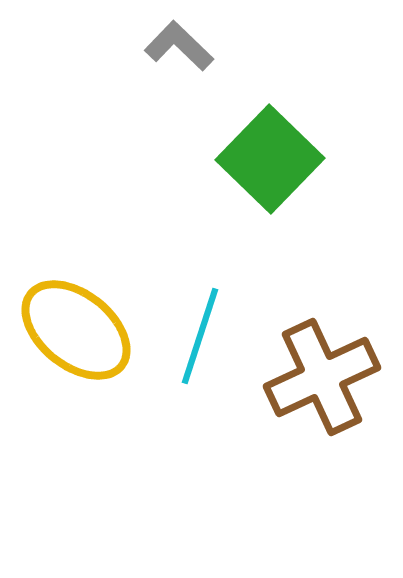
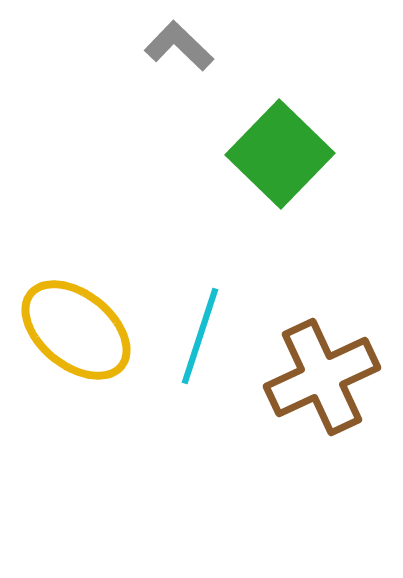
green square: moved 10 px right, 5 px up
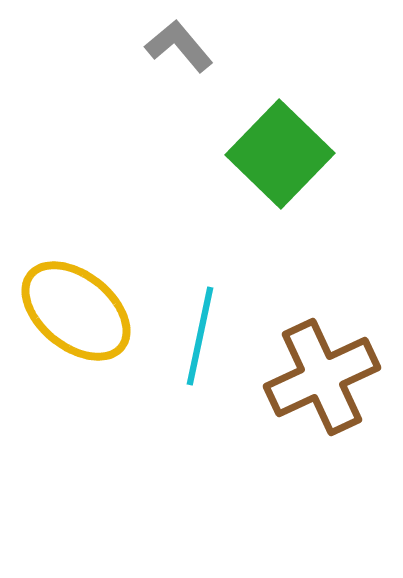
gray L-shape: rotated 6 degrees clockwise
yellow ellipse: moved 19 px up
cyan line: rotated 6 degrees counterclockwise
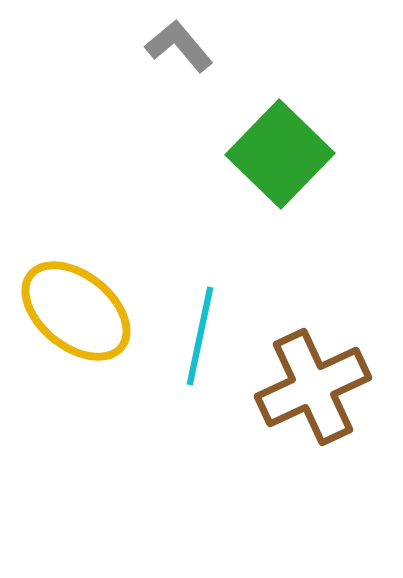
brown cross: moved 9 px left, 10 px down
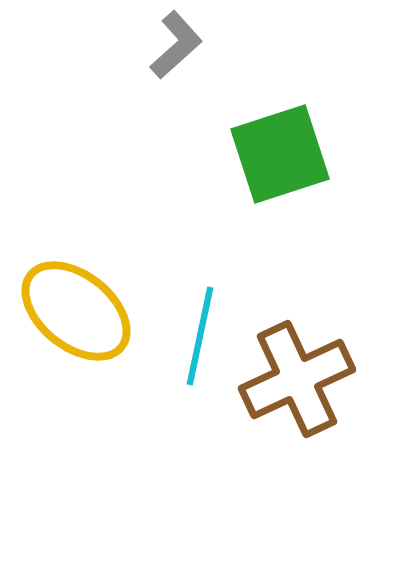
gray L-shape: moved 3 px left, 1 px up; rotated 88 degrees clockwise
green square: rotated 28 degrees clockwise
brown cross: moved 16 px left, 8 px up
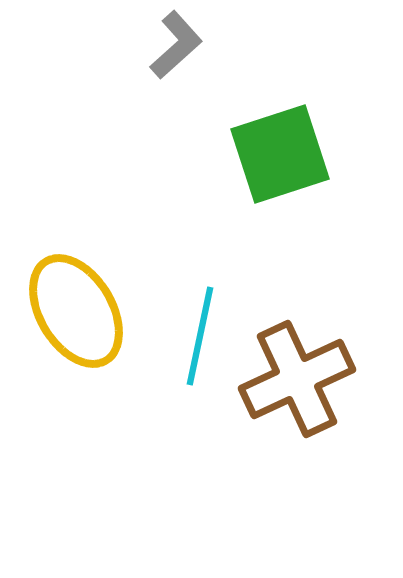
yellow ellipse: rotated 20 degrees clockwise
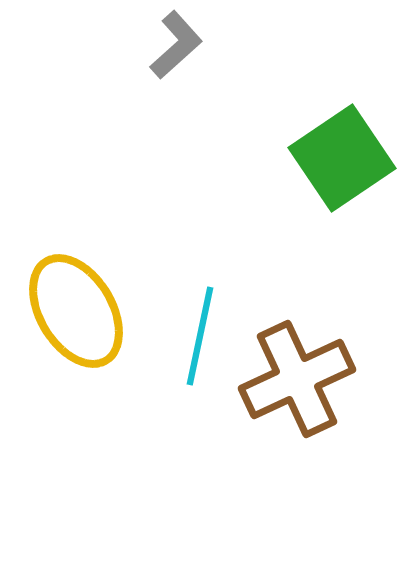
green square: moved 62 px right, 4 px down; rotated 16 degrees counterclockwise
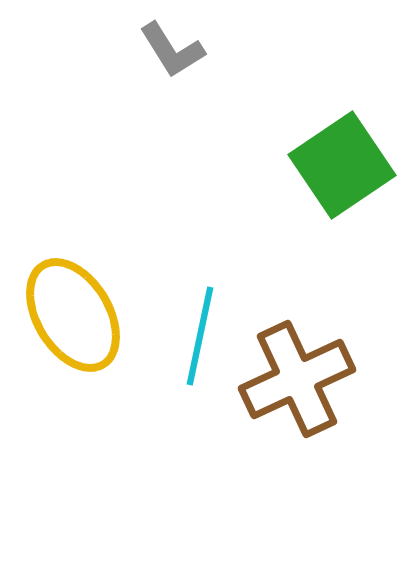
gray L-shape: moved 4 px left, 5 px down; rotated 100 degrees clockwise
green square: moved 7 px down
yellow ellipse: moved 3 px left, 4 px down
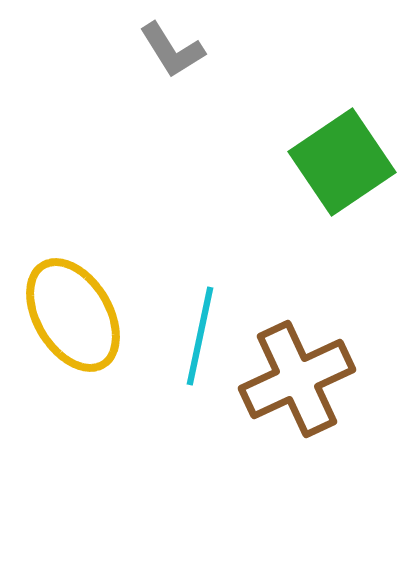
green square: moved 3 px up
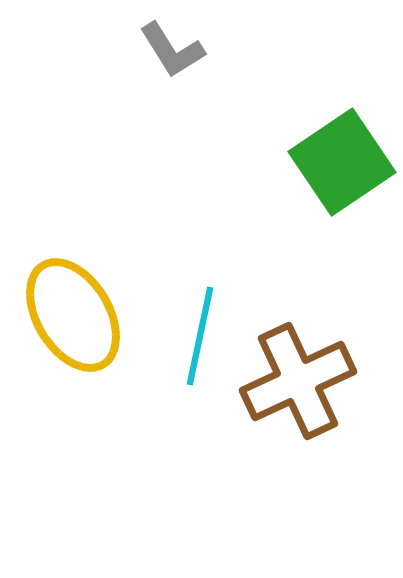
brown cross: moved 1 px right, 2 px down
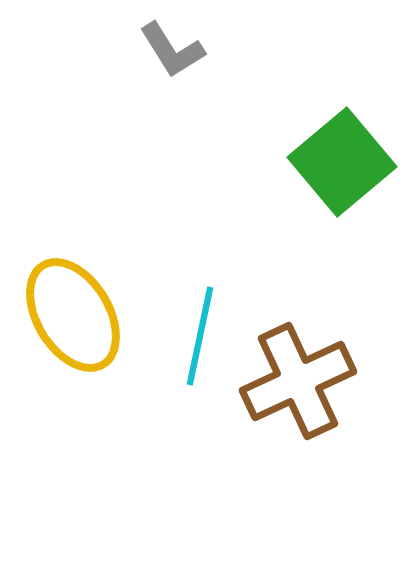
green square: rotated 6 degrees counterclockwise
